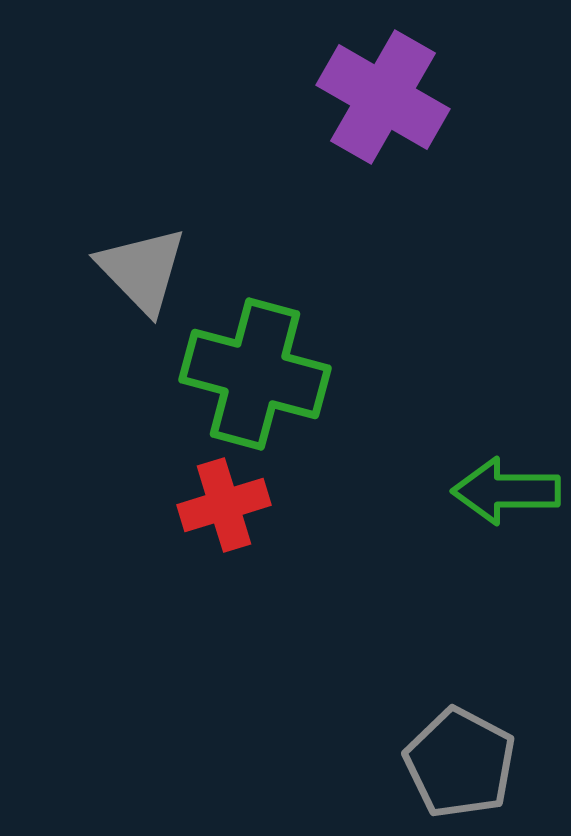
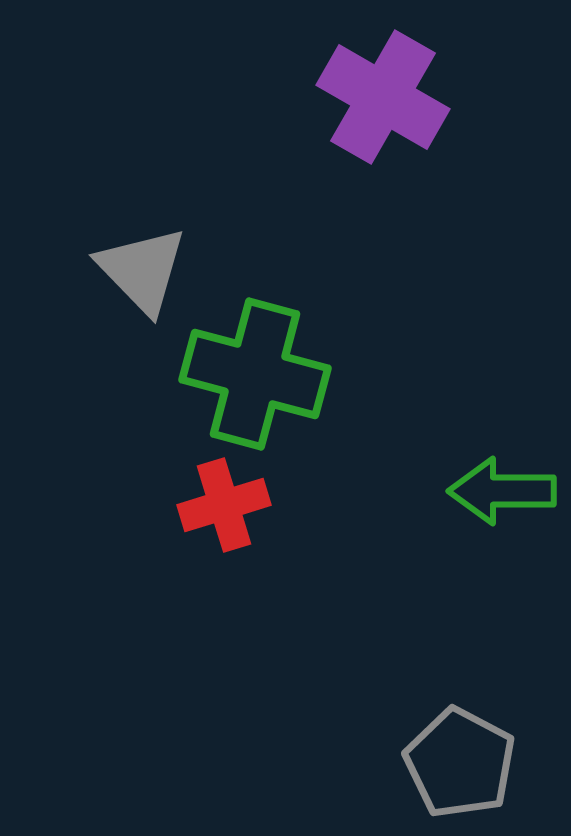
green arrow: moved 4 px left
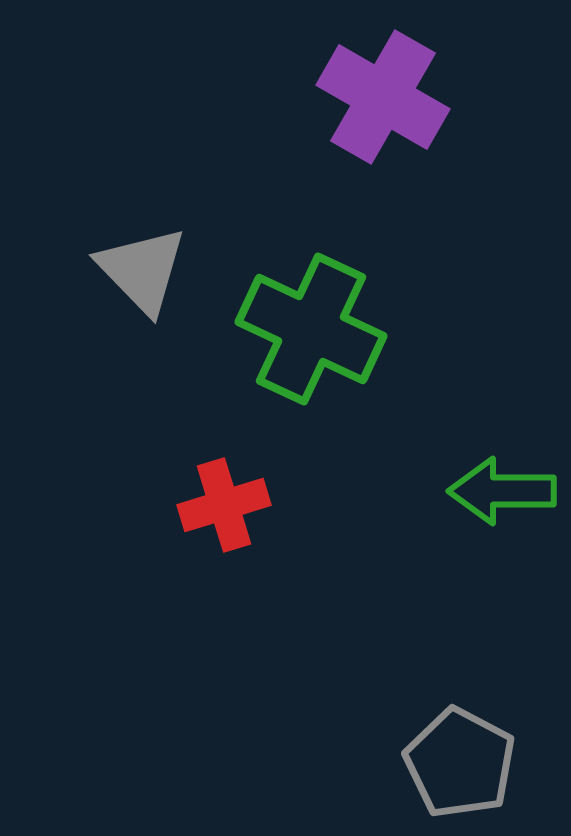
green cross: moved 56 px right, 45 px up; rotated 10 degrees clockwise
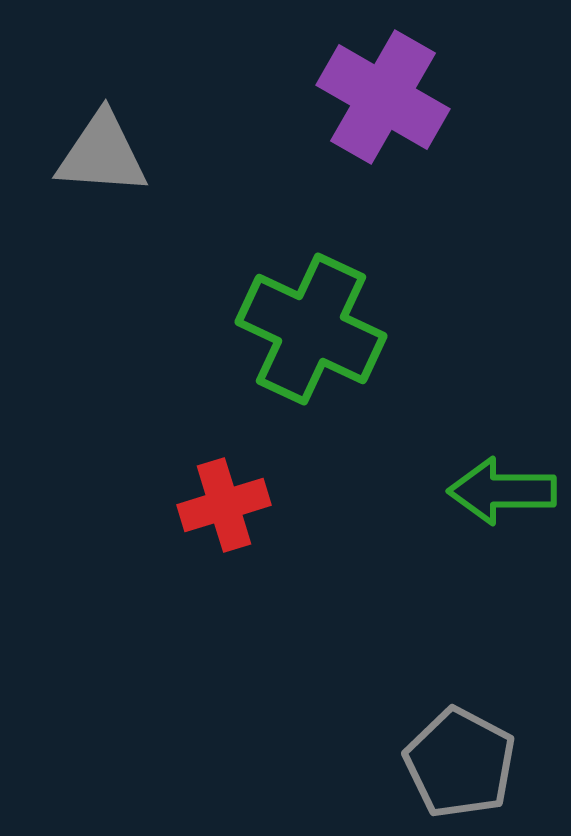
gray triangle: moved 40 px left, 116 px up; rotated 42 degrees counterclockwise
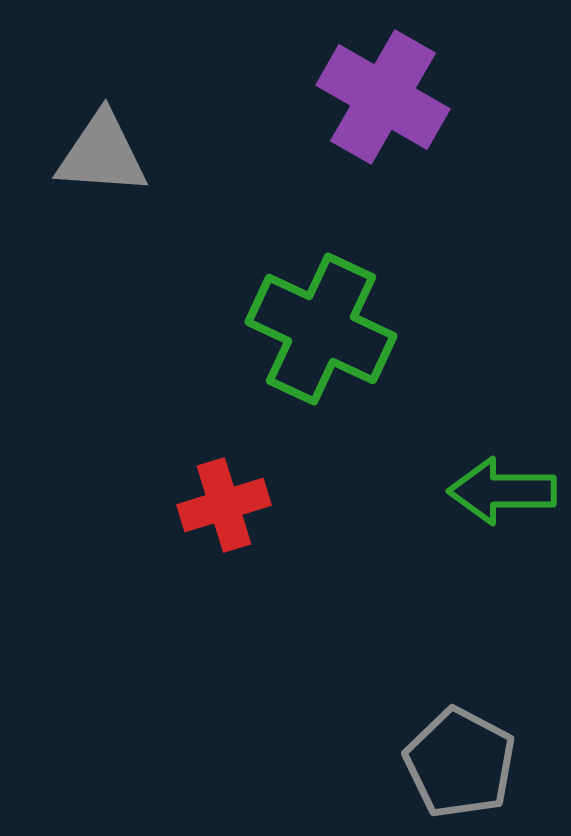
green cross: moved 10 px right
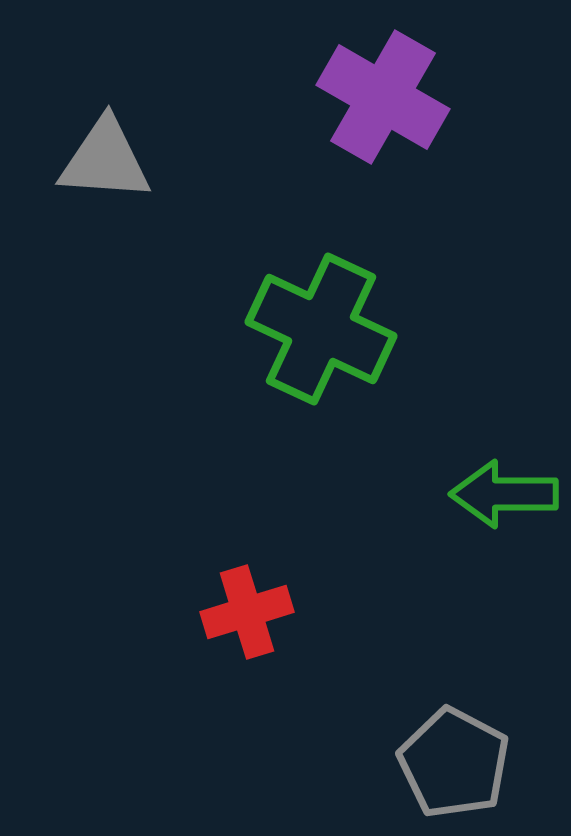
gray triangle: moved 3 px right, 6 px down
green arrow: moved 2 px right, 3 px down
red cross: moved 23 px right, 107 px down
gray pentagon: moved 6 px left
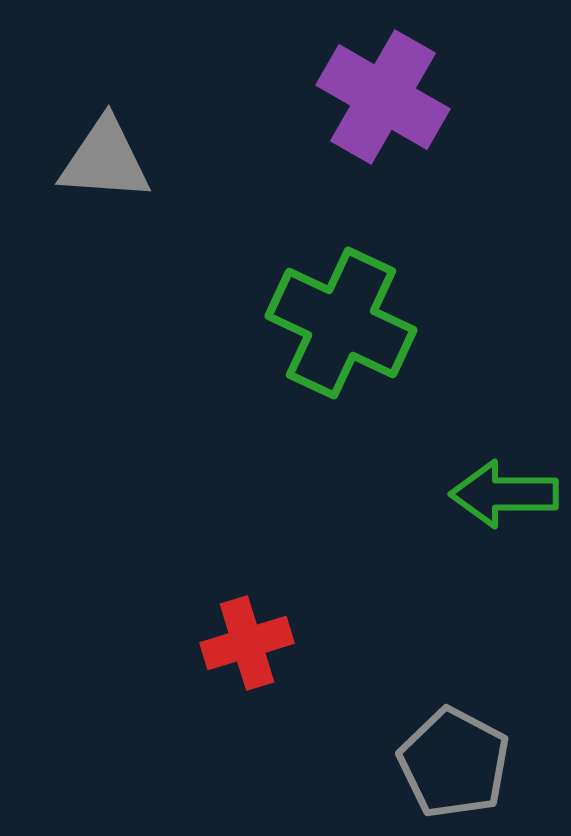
green cross: moved 20 px right, 6 px up
red cross: moved 31 px down
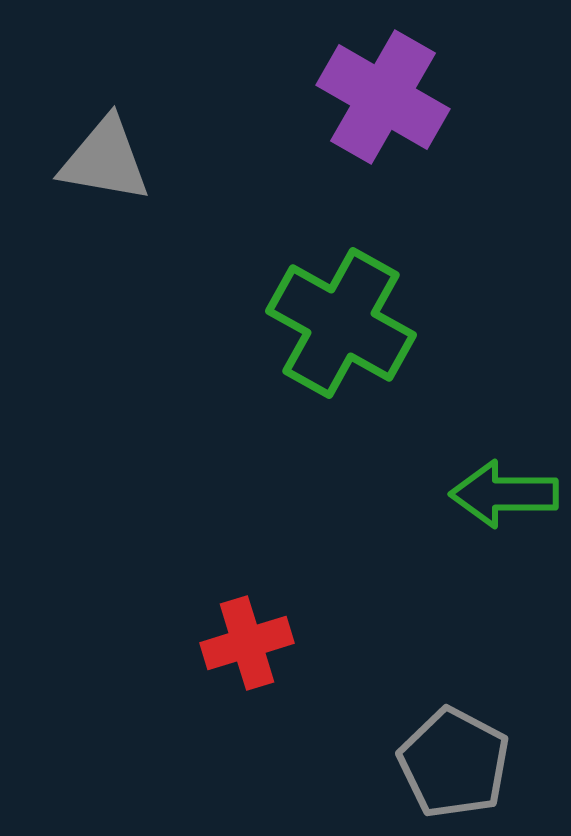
gray triangle: rotated 6 degrees clockwise
green cross: rotated 4 degrees clockwise
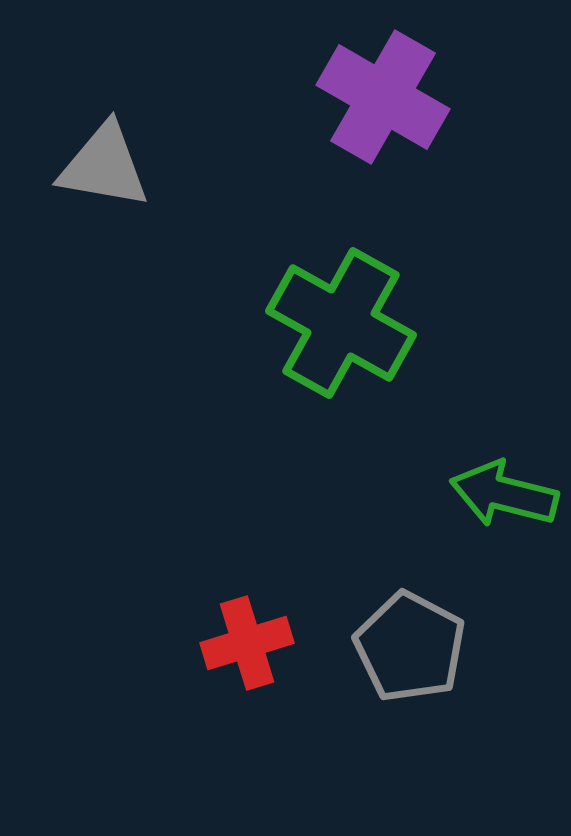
gray triangle: moved 1 px left, 6 px down
green arrow: rotated 14 degrees clockwise
gray pentagon: moved 44 px left, 116 px up
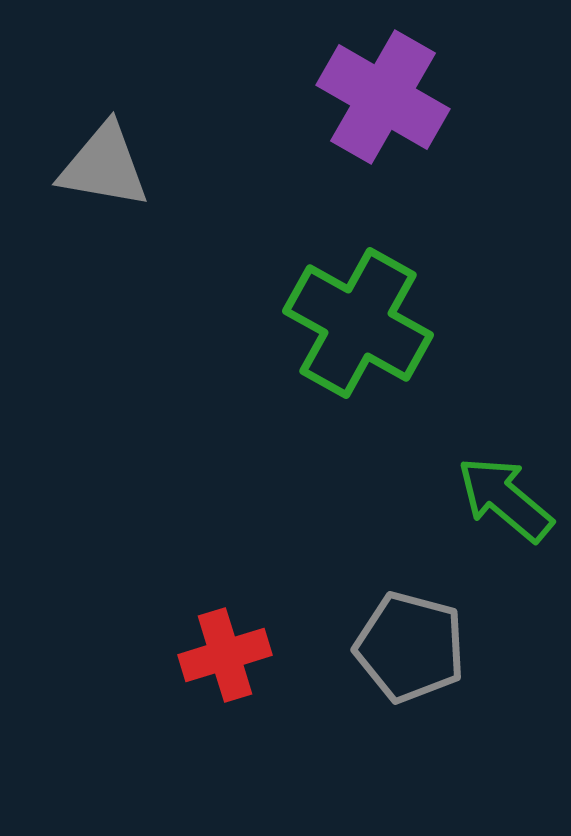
green cross: moved 17 px right
green arrow: moved 1 px right, 5 px down; rotated 26 degrees clockwise
red cross: moved 22 px left, 12 px down
gray pentagon: rotated 13 degrees counterclockwise
